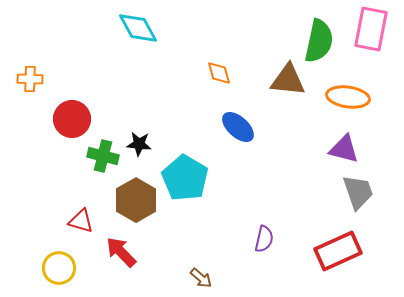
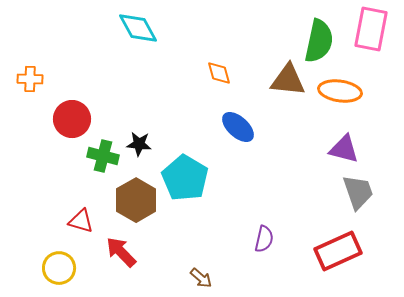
orange ellipse: moved 8 px left, 6 px up
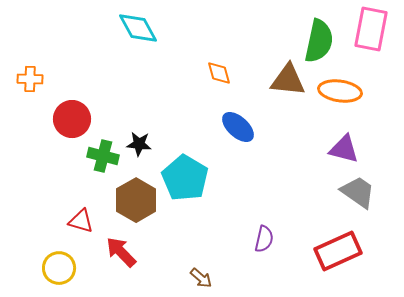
gray trapezoid: rotated 36 degrees counterclockwise
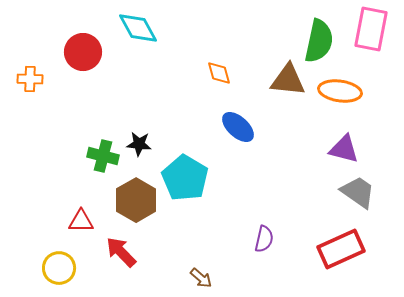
red circle: moved 11 px right, 67 px up
red triangle: rotated 16 degrees counterclockwise
red rectangle: moved 3 px right, 2 px up
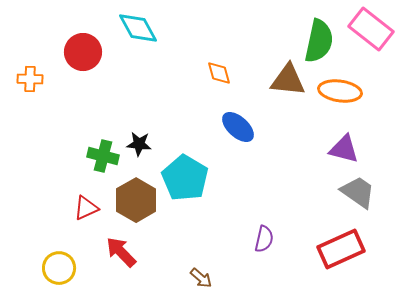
pink rectangle: rotated 63 degrees counterclockwise
red triangle: moved 5 px right, 13 px up; rotated 24 degrees counterclockwise
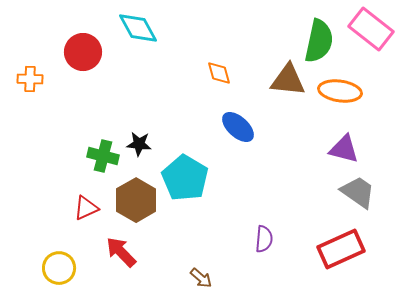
purple semicircle: rotated 8 degrees counterclockwise
